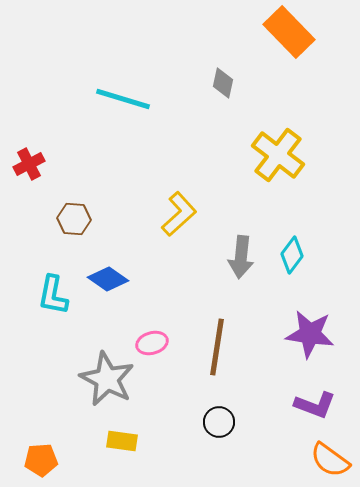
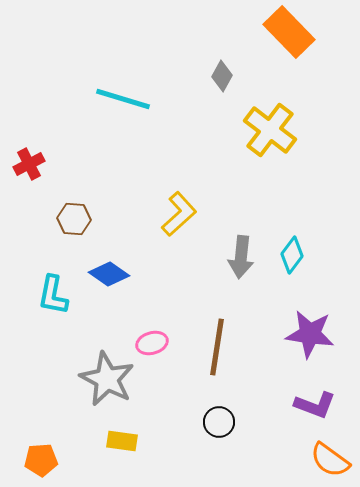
gray diamond: moved 1 px left, 7 px up; rotated 16 degrees clockwise
yellow cross: moved 8 px left, 25 px up
blue diamond: moved 1 px right, 5 px up
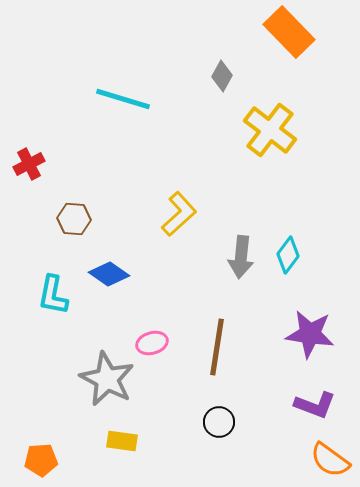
cyan diamond: moved 4 px left
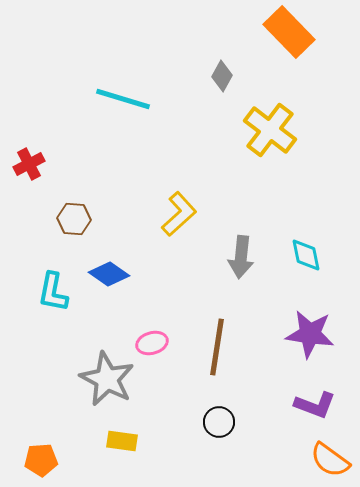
cyan diamond: moved 18 px right; rotated 48 degrees counterclockwise
cyan L-shape: moved 3 px up
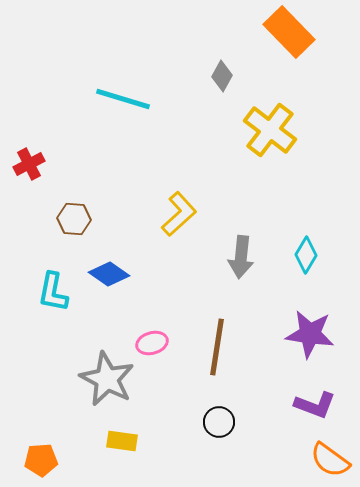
cyan diamond: rotated 42 degrees clockwise
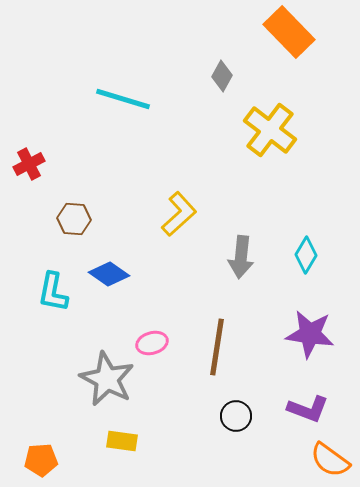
purple L-shape: moved 7 px left, 4 px down
black circle: moved 17 px right, 6 px up
